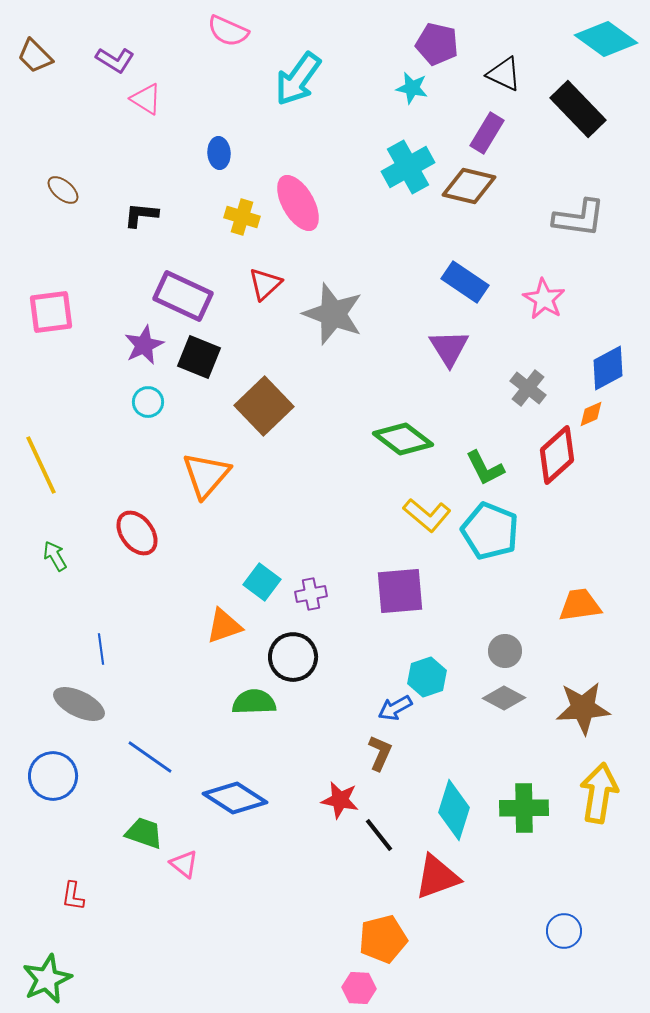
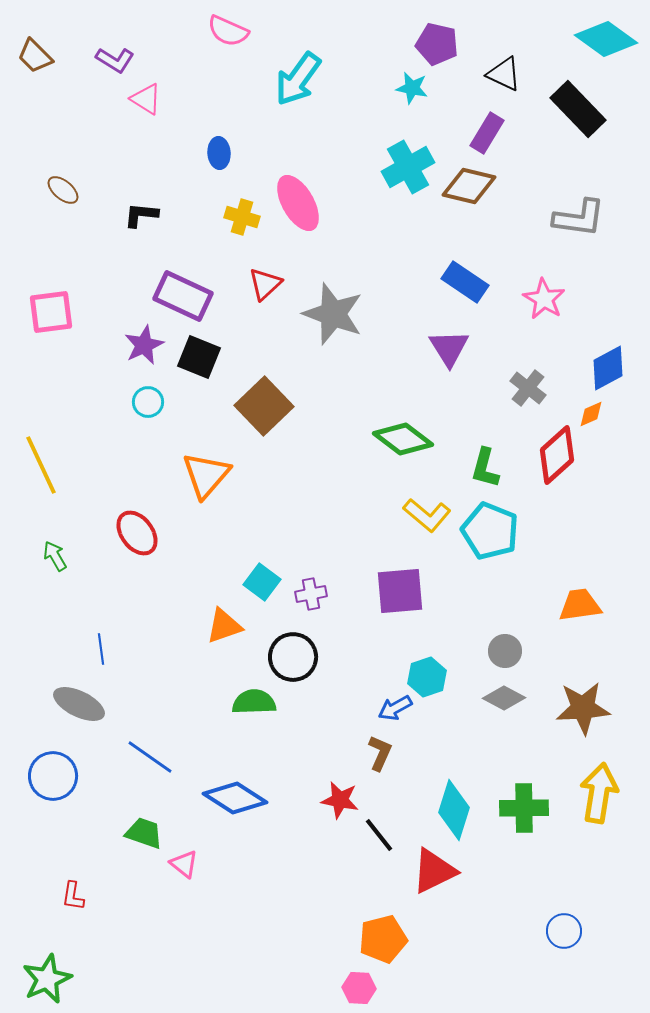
green L-shape at (485, 468): rotated 42 degrees clockwise
red triangle at (437, 877): moved 3 px left, 6 px up; rotated 6 degrees counterclockwise
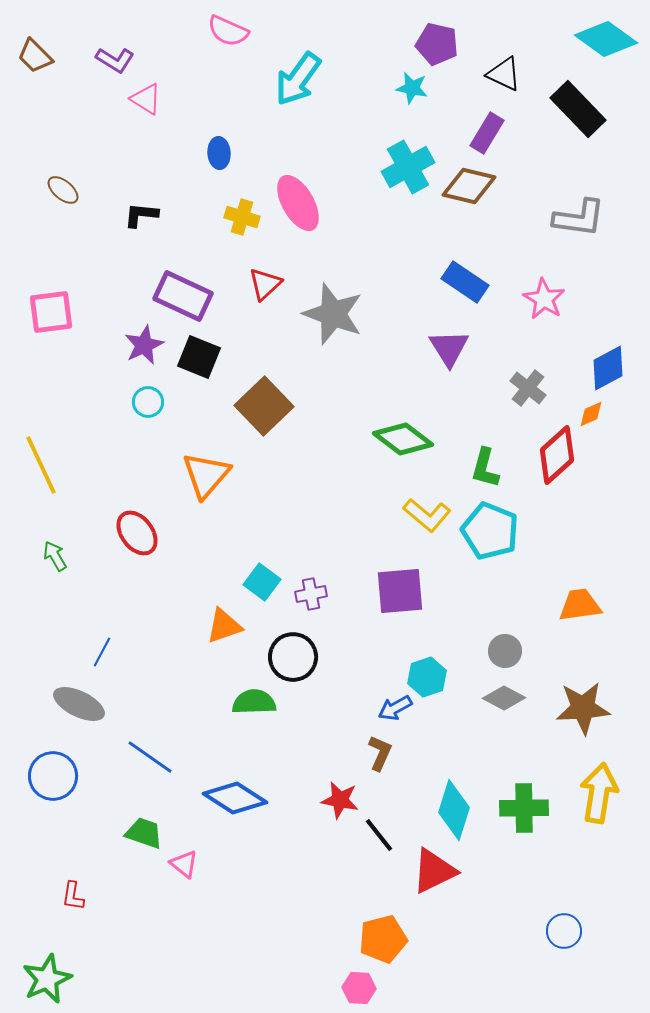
blue line at (101, 649): moved 1 px right, 3 px down; rotated 36 degrees clockwise
